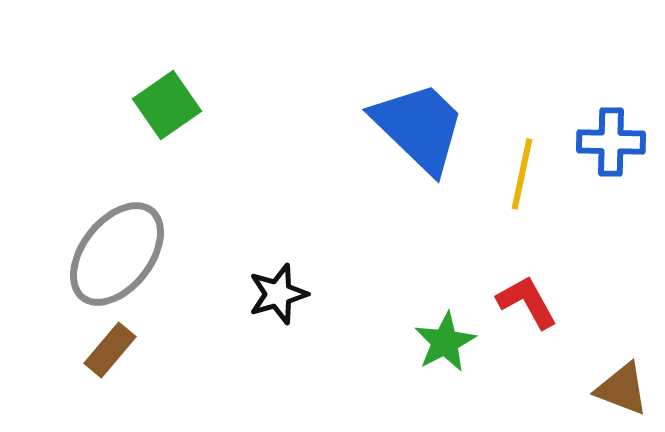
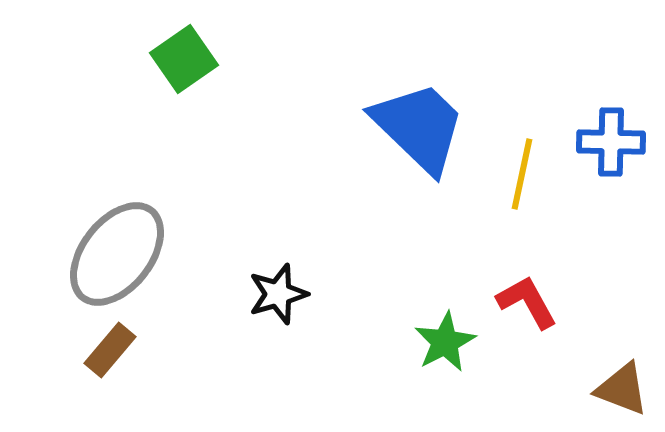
green square: moved 17 px right, 46 px up
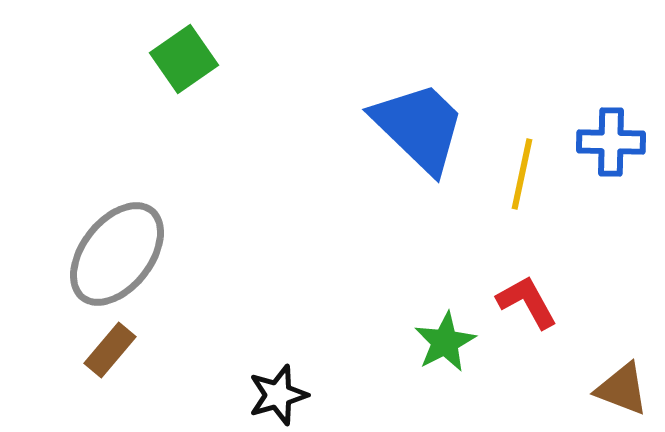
black star: moved 101 px down
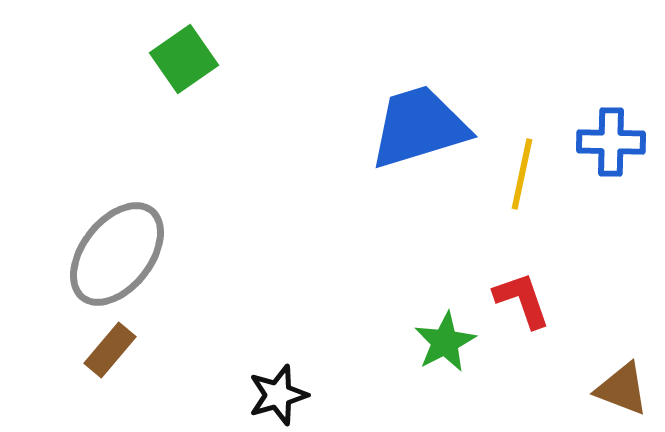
blue trapezoid: rotated 61 degrees counterclockwise
red L-shape: moved 5 px left, 2 px up; rotated 10 degrees clockwise
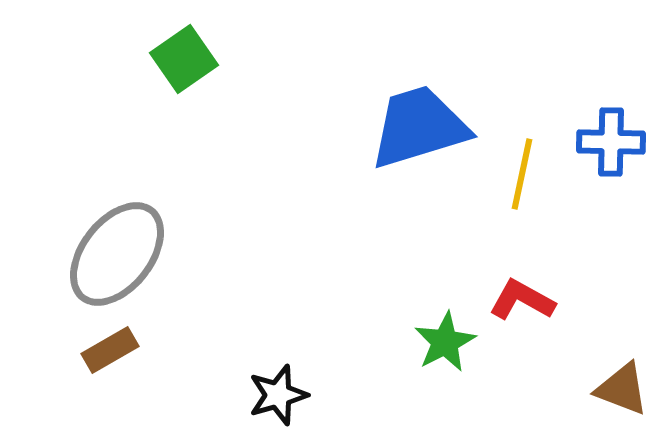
red L-shape: rotated 42 degrees counterclockwise
brown rectangle: rotated 20 degrees clockwise
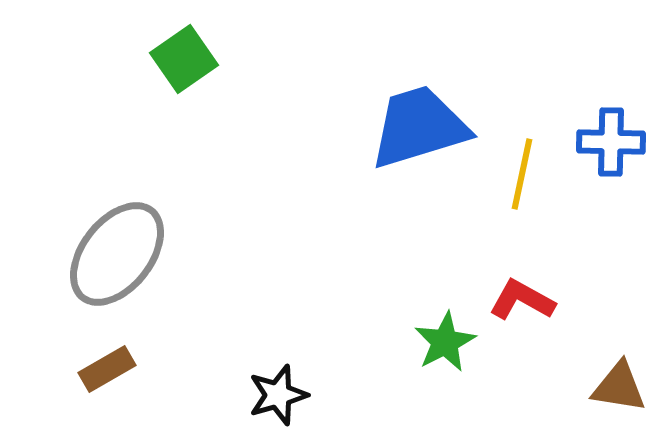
brown rectangle: moved 3 px left, 19 px down
brown triangle: moved 3 px left, 2 px up; rotated 12 degrees counterclockwise
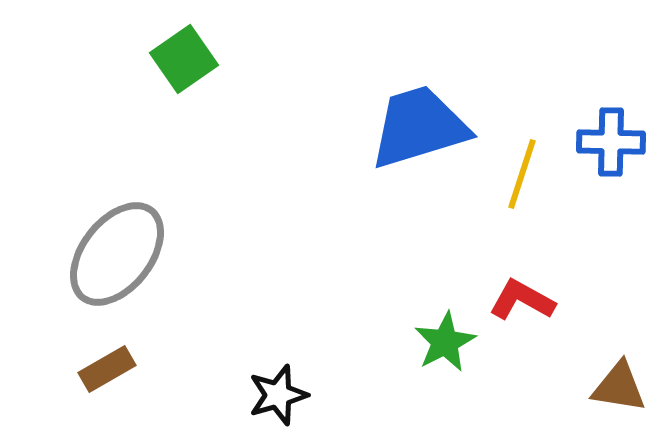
yellow line: rotated 6 degrees clockwise
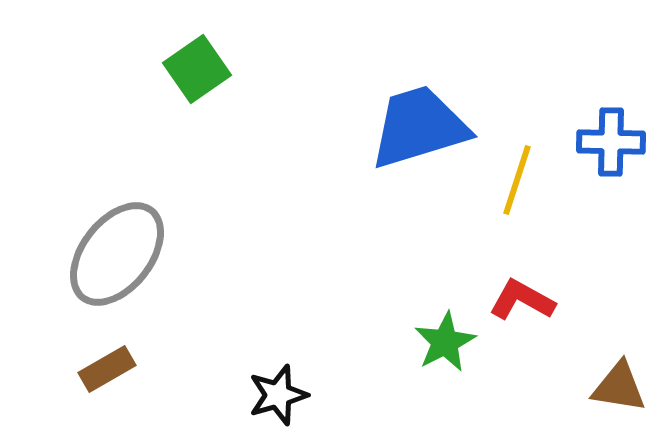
green square: moved 13 px right, 10 px down
yellow line: moved 5 px left, 6 px down
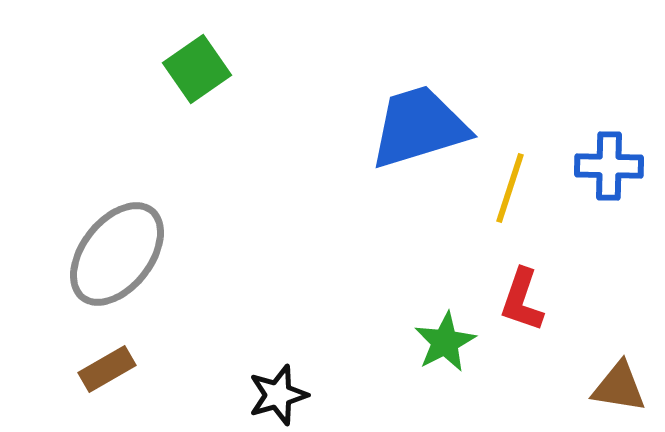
blue cross: moved 2 px left, 24 px down
yellow line: moved 7 px left, 8 px down
red L-shape: rotated 100 degrees counterclockwise
